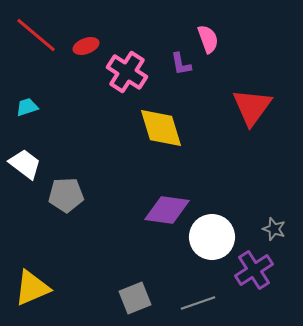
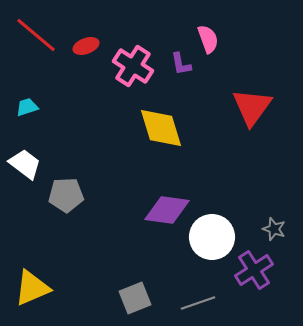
pink cross: moved 6 px right, 6 px up
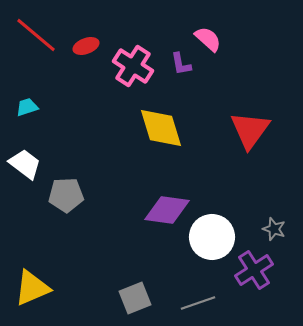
pink semicircle: rotated 28 degrees counterclockwise
red triangle: moved 2 px left, 23 px down
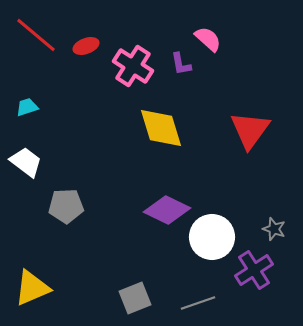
white trapezoid: moved 1 px right, 2 px up
gray pentagon: moved 11 px down
purple diamond: rotated 18 degrees clockwise
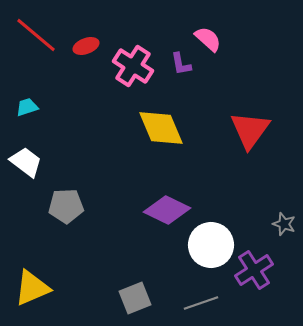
yellow diamond: rotated 6 degrees counterclockwise
gray star: moved 10 px right, 5 px up
white circle: moved 1 px left, 8 px down
gray line: moved 3 px right
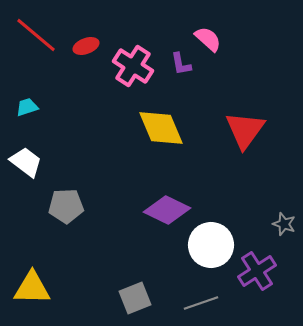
red triangle: moved 5 px left
purple cross: moved 3 px right, 1 px down
yellow triangle: rotated 24 degrees clockwise
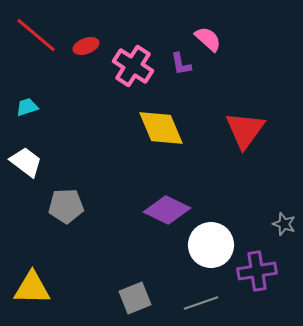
purple cross: rotated 24 degrees clockwise
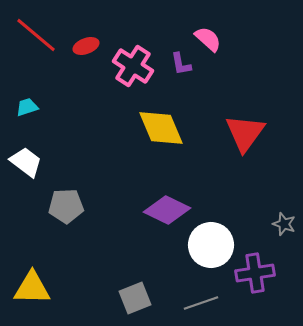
red triangle: moved 3 px down
purple cross: moved 2 px left, 2 px down
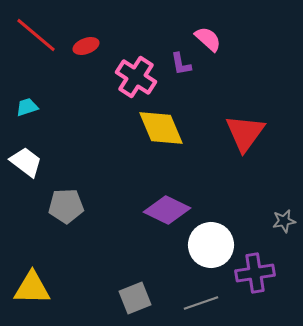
pink cross: moved 3 px right, 11 px down
gray star: moved 3 px up; rotated 30 degrees counterclockwise
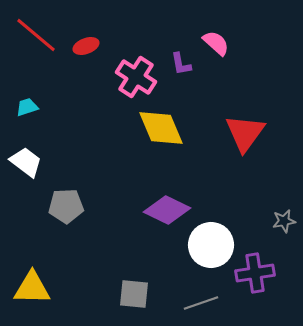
pink semicircle: moved 8 px right, 4 px down
gray square: moved 1 px left, 4 px up; rotated 28 degrees clockwise
